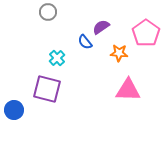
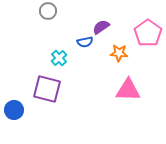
gray circle: moved 1 px up
pink pentagon: moved 2 px right
blue semicircle: rotated 63 degrees counterclockwise
cyan cross: moved 2 px right
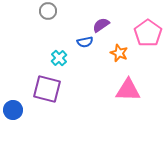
purple semicircle: moved 2 px up
orange star: rotated 18 degrees clockwise
blue circle: moved 1 px left
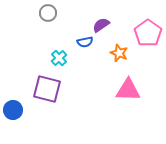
gray circle: moved 2 px down
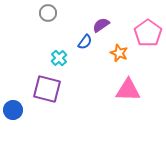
blue semicircle: rotated 42 degrees counterclockwise
